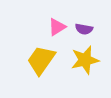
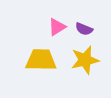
purple semicircle: rotated 12 degrees clockwise
yellow trapezoid: rotated 56 degrees clockwise
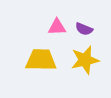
pink triangle: rotated 30 degrees clockwise
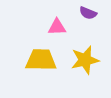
purple semicircle: moved 4 px right, 16 px up
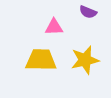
purple semicircle: moved 1 px up
pink triangle: moved 3 px left
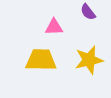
purple semicircle: rotated 30 degrees clockwise
yellow star: moved 4 px right
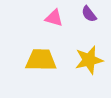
purple semicircle: moved 1 px right, 2 px down
pink triangle: moved 9 px up; rotated 18 degrees clockwise
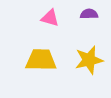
purple semicircle: rotated 126 degrees clockwise
pink triangle: moved 4 px left
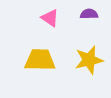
pink triangle: rotated 18 degrees clockwise
yellow trapezoid: moved 1 px left
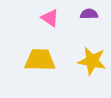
yellow star: moved 3 px right, 1 px down; rotated 24 degrees clockwise
